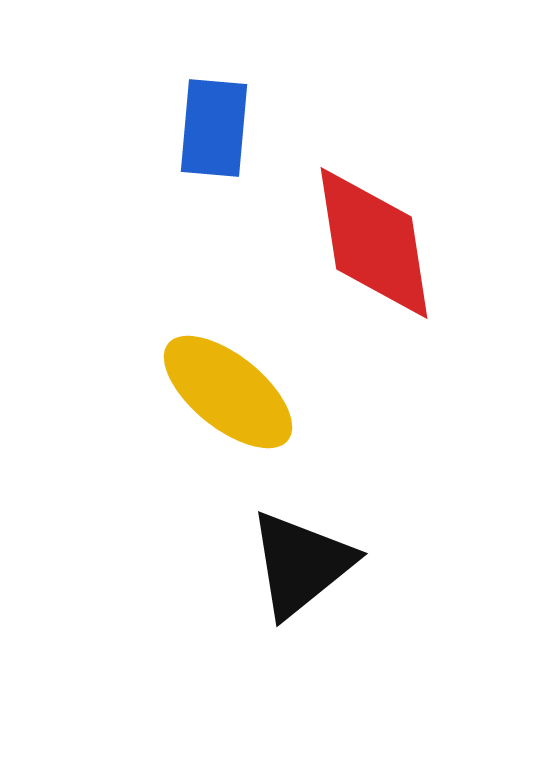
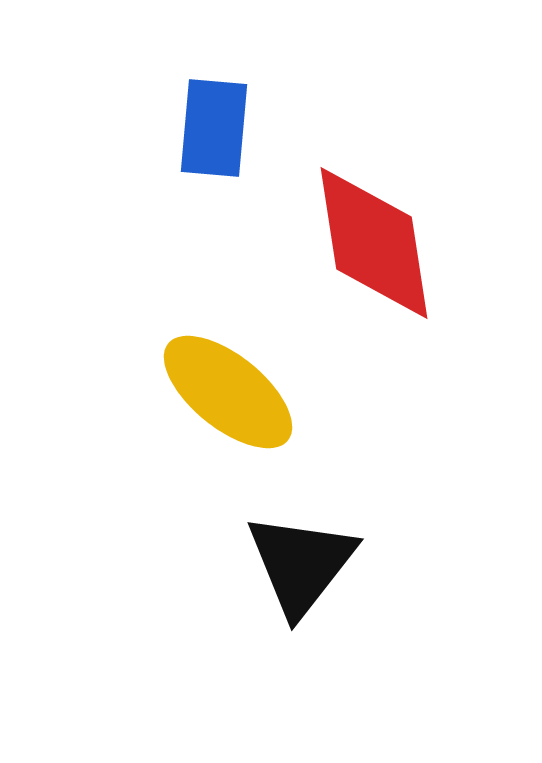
black triangle: rotated 13 degrees counterclockwise
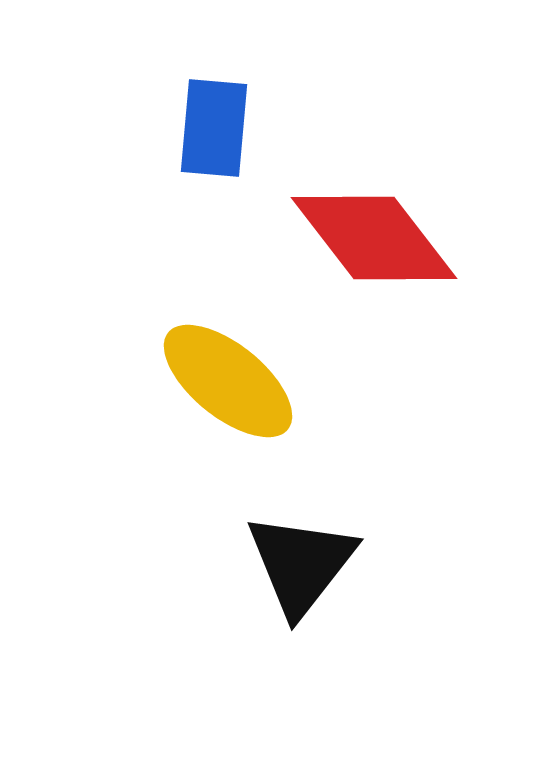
red diamond: moved 5 px up; rotated 29 degrees counterclockwise
yellow ellipse: moved 11 px up
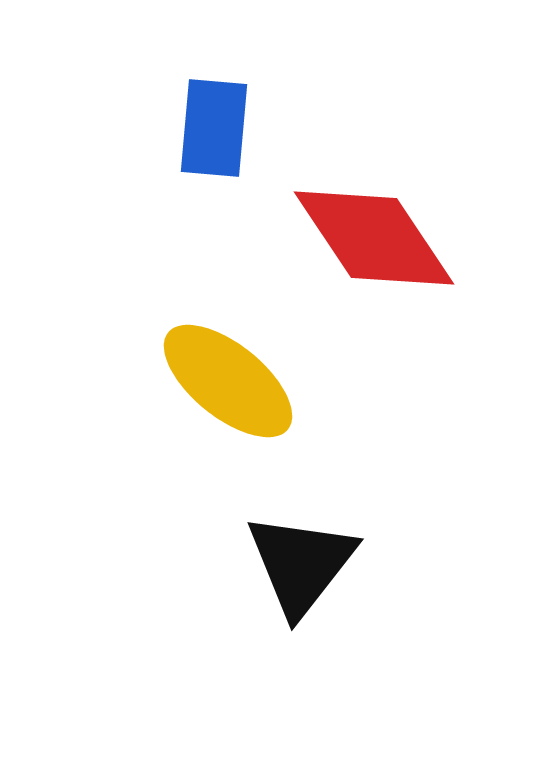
red diamond: rotated 4 degrees clockwise
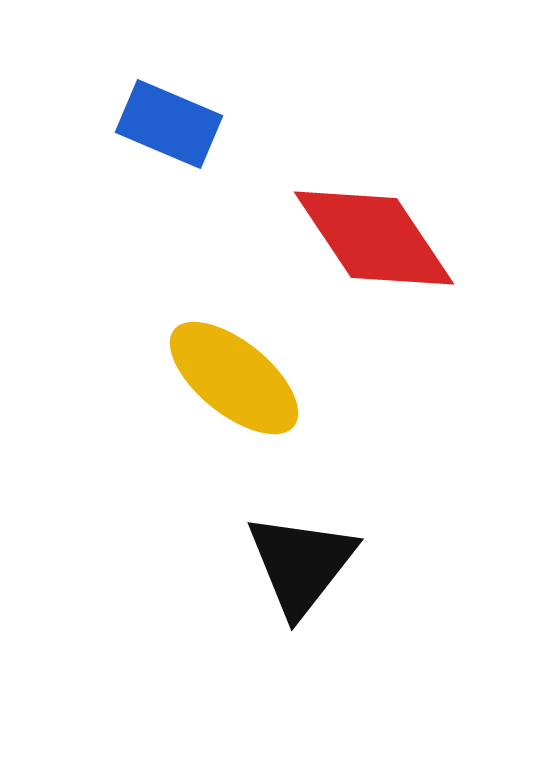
blue rectangle: moved 45 px left, 4 px up; rotated 72 degrees counterclockwise
yellow ellipse: moved 6 px right, 3 px up
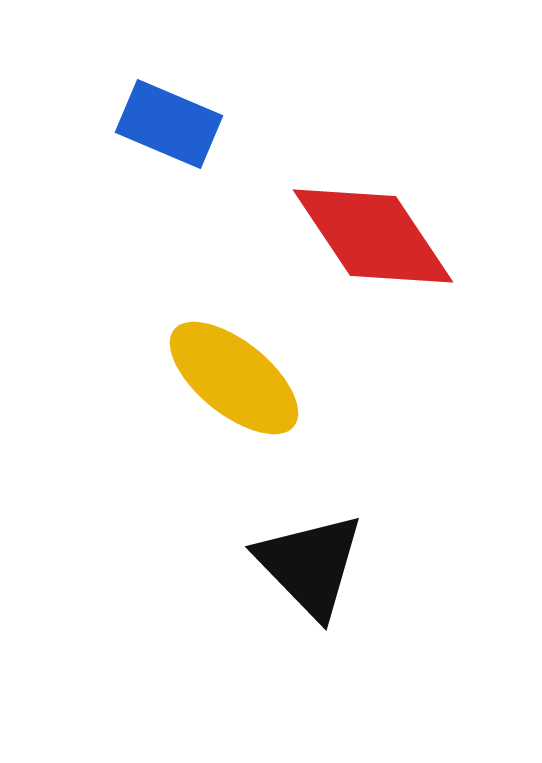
red diamond: moved 1 px left, 2 px up
black triangle: moved 9 px right, 1 px down; rotated 22 degrees counterclockwise
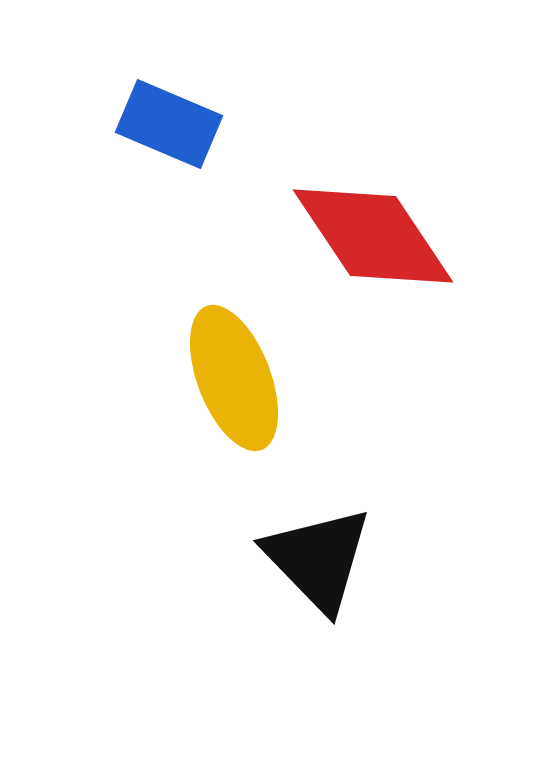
yellow ellipse: rotated 30 degrees clockwise
black triangle: moved 8 px right, 6 px up
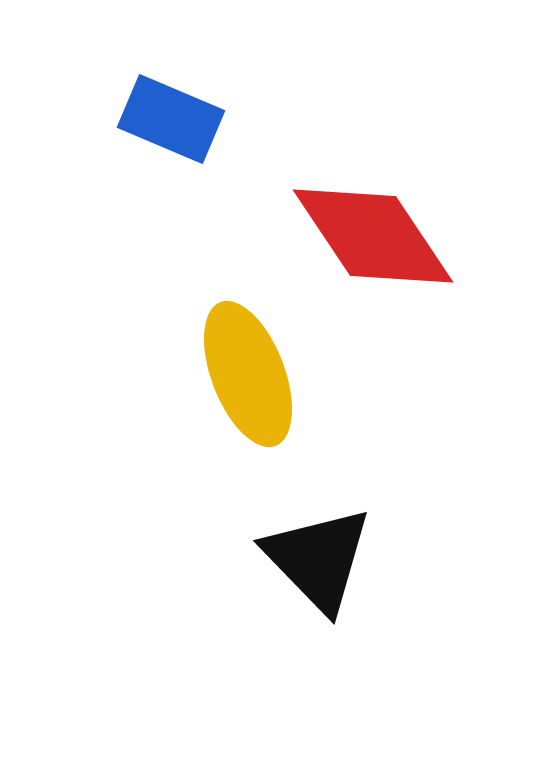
blue rectangle: moved 2 px right, 5 px up
yellow ellipse: moved 14 px right, 4 px up
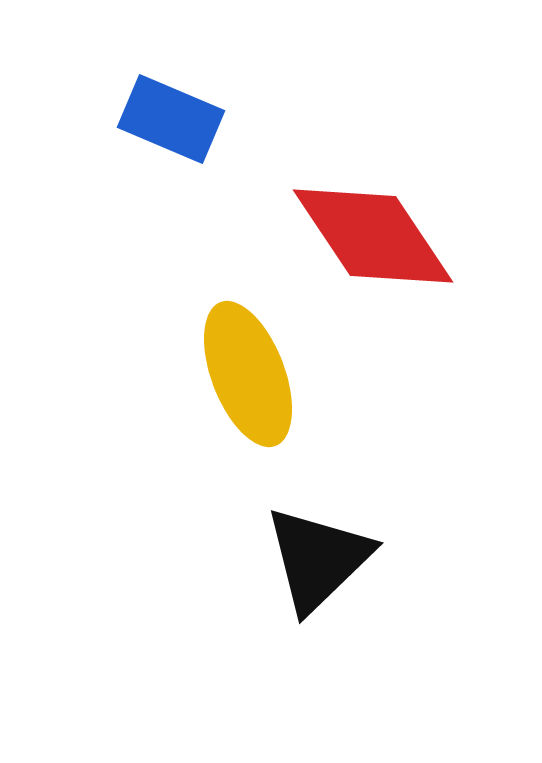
black triangle: rotated 30 degrees clockwise
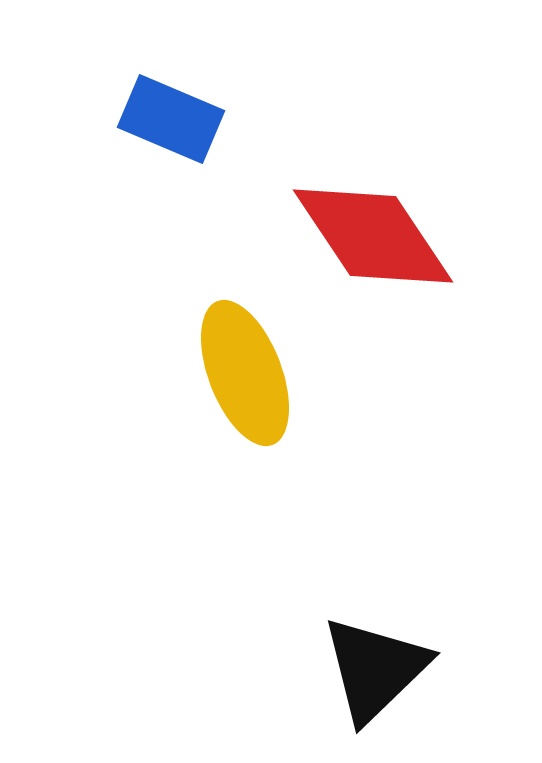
yellow ellipse: moved 3 px left, 1 px up
black triangle: moved 57 px right, 110 px down
